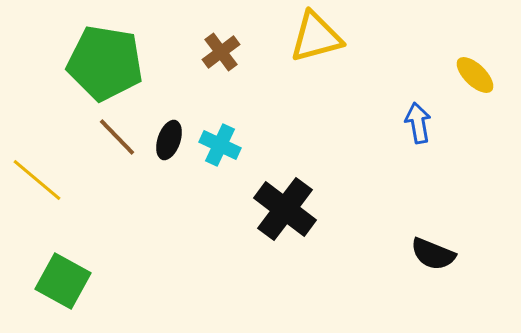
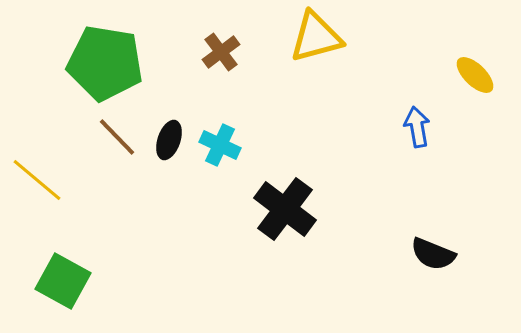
blue arrow: moved 1 px left, 4 px down
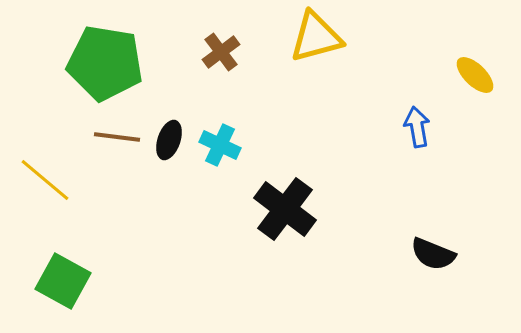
brown line: rotated 39 degrees counterclockwise
yellow line: moved 8 px right
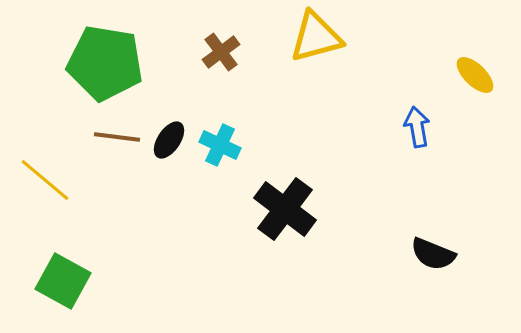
black ellipse: rotated 15 degrees clockwise
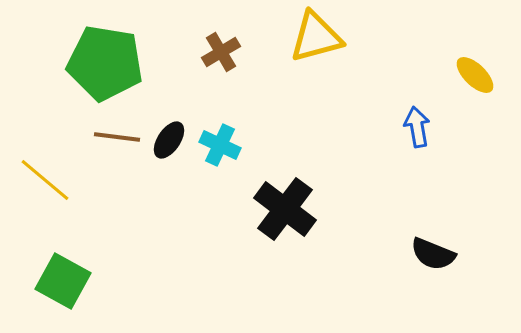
brown cross: rotated 6 degrees clockwise
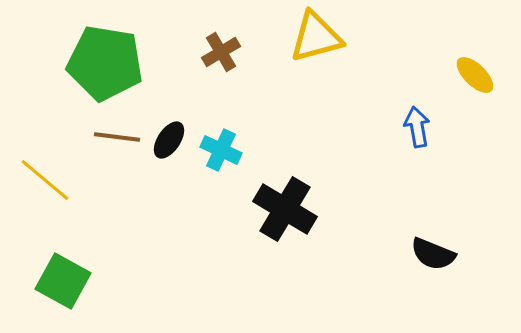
cyan cross: moved 1 px right, 5 px down
black cross: rotated 6 degrees counterclockwise
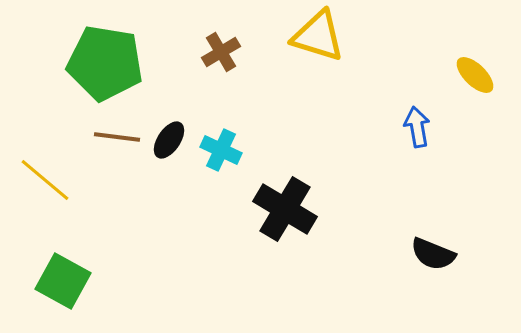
yellow triangle: moved 2 px right, 1 px up; rotated 32 degrees clockwise
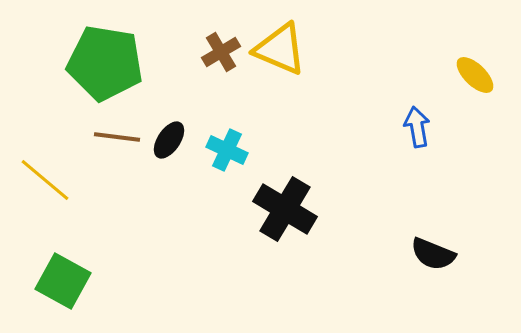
yellow triangle: moved 38 px left, 13 px down; rotated 6 degrees clockwise
cyan cross: moved 6 px right
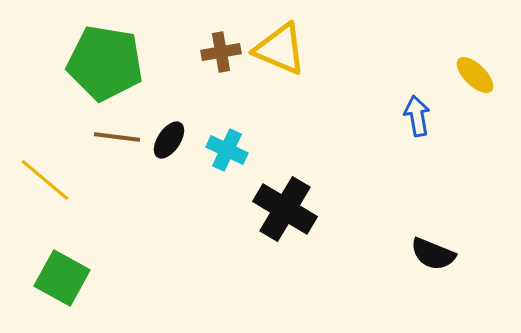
brown cross: rotated 21 degrees clockwise
blue arrow: moved 11 px up
green square: moved 1 px left, 3 px up
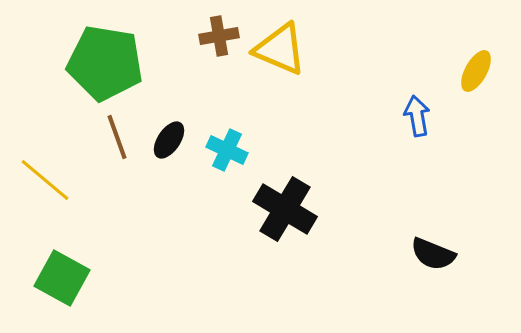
brown cross: moved 2 px left, 16 px up
yellow ellipse: moved 1 px right, 4 px up; rotated 75 degrees clockwise
brown line: rotated 63 degrees clockwise
